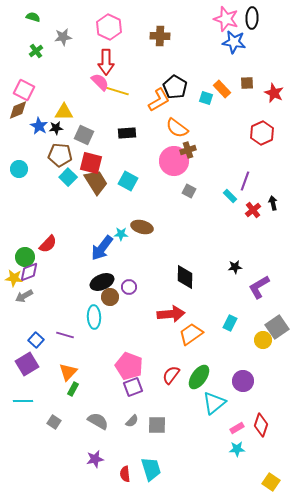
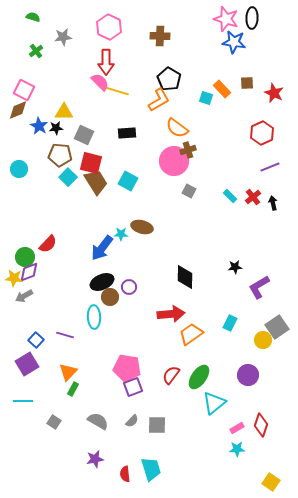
black pentagon at (175, 87): moved 6 px left, 8 px up
purple line at (245, 181): moved 25 px right, 14 px up; rotated 48 degrees clockwise
red cross at (253, 210): moved 13 px up
pink pentagon at (129, 366): moved 2 px left, 2 px down; rotated 12 degrees counterclockwise
purple circle at (243, 381): moved 5 px right, 6 px up
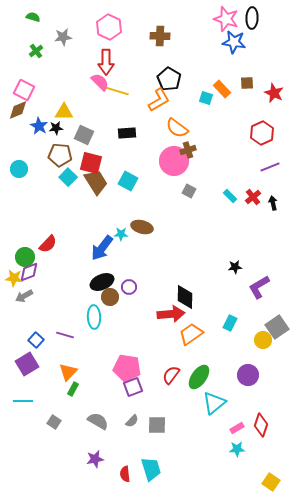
black diamond at (185, 277): moved 20 px down
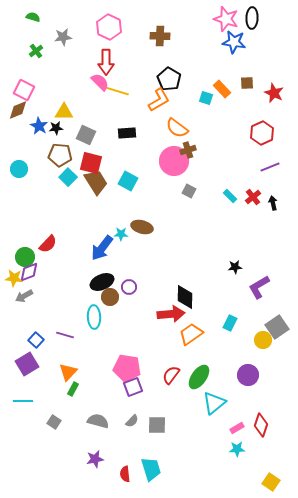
gray square at (84, 135): moved 2 px right
gray semicircle at (98, 421): rotated 15 degrees counterclockwise
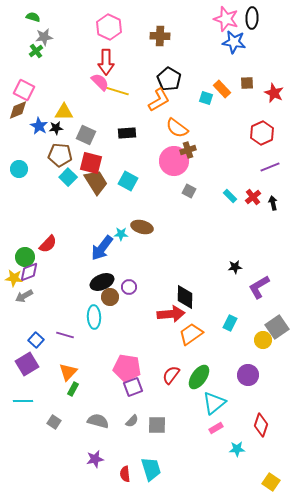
gray star at (63, 37): moved 19 px left
pink rectangle at (237, 428): moved 21 px left
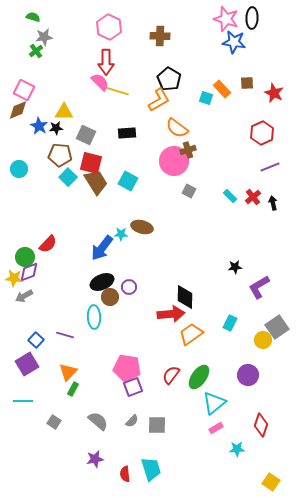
gray semicircle at (98, 421): rotated 25 degrees clockwise
